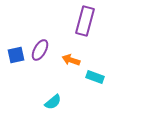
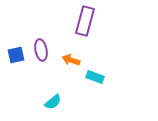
purple ellipse: moved 1 px right; rotated 40 degrees counterclockwise
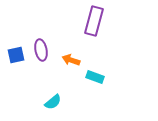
purple rectangle: moved 9 px right
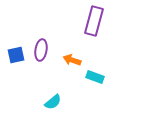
purple ellipse: rotated 20 degrees clockwise
orange arrow: moved 1 px right
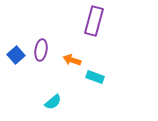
blue square: rotated 30 degrees counterclockwise
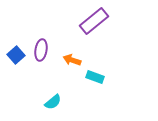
purple rectangle: rotated 36 degrees clockwise
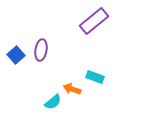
orange arrow: moved 29 px down
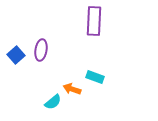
purple rectangle: rotated 48 degrees counterclockwise
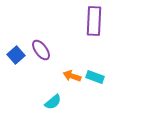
purple ellipse: rotated 45 degrees counterclockwise
orange arrow: moved 13 px up
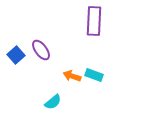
cyan rectangle: moved 1 px left, 2 px up
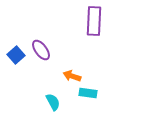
cyan rectangle: moved 6 px left, 18 px down; rotated 12 degrees counterclockwise
cyan semicircle: rotated 78 degrees counterclockwise
